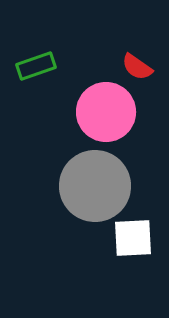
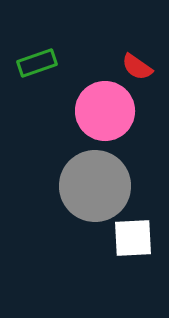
green rectangle: moved 1 px right, 3 px up
pink circle: moved 1 px left, 1 px up
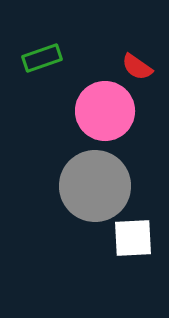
green rectangle: moved 5 px right, 5 px up
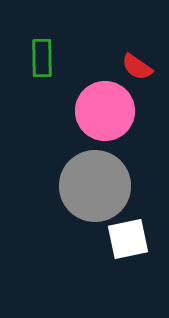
green rectangle: rotated 72 degrees counterclockwise
white square: moved 5 px left, 1 px down; rotated 9 degrees counterclockwise
